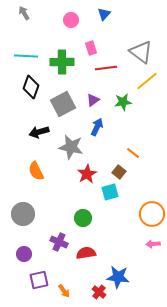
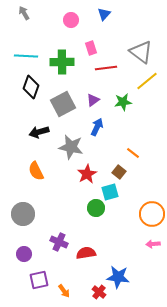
green circle: moved 13 px right, 10 px up
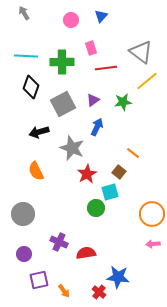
blue triangle: moved 3 px left, 2 px down
gray star: moved 1 px right, 1 px down; rotated 10 degrees clockwise
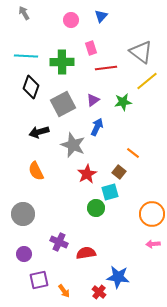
gray star: moved 1 px right, 3 px up
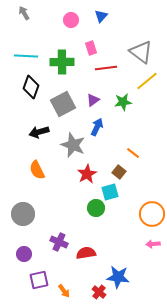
orange semicircle: moved 1 px right, 1 px up
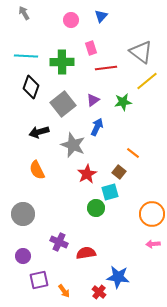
gray square: rotated 10 degrees counterclockwise
purple circle: moved 1 px left, 2 px down
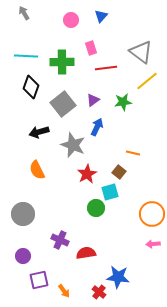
orange line: rotated 24 degrees counterclockwise
purple cross: moved 1 px right, 2 px up
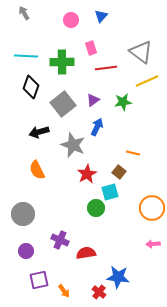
yellow line: rotated 15 degrees clockwise
orange circle: moved 6 px up
purple circle: moved 3 px right, 5 px up
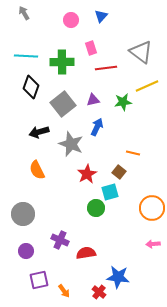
yellow line: moved 5 px down
purple triangle: rotated 24 degrees clockwise
gray star: moved 2 px left, 1 px up
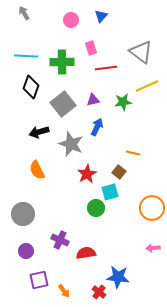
pink arrow: moved 4 px down
